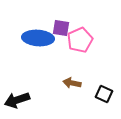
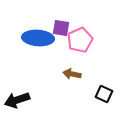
brown arrow: moved 9 px up
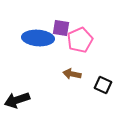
black square: moved 1 px left, 9 px up
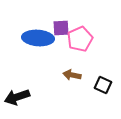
purple square: rotated 12 degrees counterclockwise
pink pentagon: moved 1 px up
brown arrow: moved 1 px down
black arrow: moved 3 px up
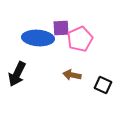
black arrow: moved 23 px up; rotated 45 degrees counterclockwise
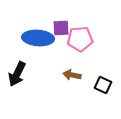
pink pentagon: rotated 20 degrees clockwise
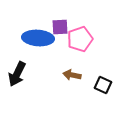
purple square: moved 1 px left, 1 px up
pink pentagon: rotated 15 degrees counterclockwise
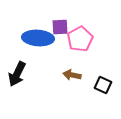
pink pentagon: rotated 10 degrees counterclockwise
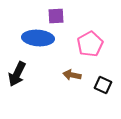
purple square: moved 4 px left, 11 px up
pink pentagon: moved 10 px right, 5 px down
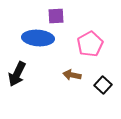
black square: rotated 18 degrees clockwise
